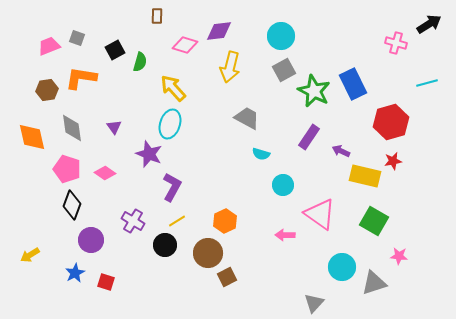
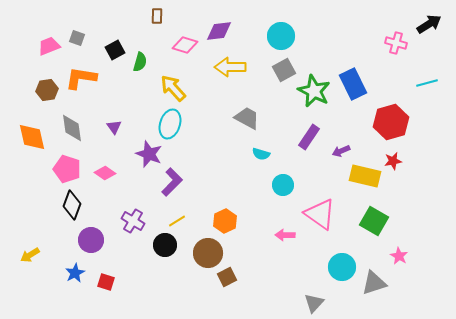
yellow arrow at (230, 67): rotated 76 degrees clockwise
purple arrow at (341, 151): rotated 48 degrees counterclockwise
purple L-shape at (172, 187): moved 5 px up; rotated 16 degrees clockwise
pink star at (399, 256): rotated 24 degrees clockwise
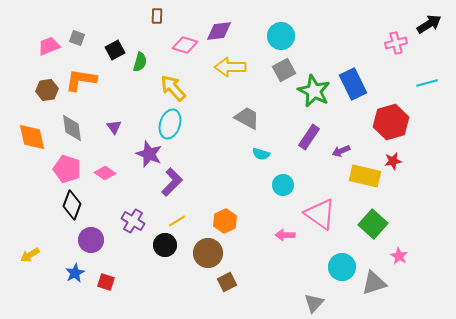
pink cross at (396, 43): rotated 30 degrees counterclockwise
orange L-shape at (81, 78): moved 2 px down
green square at (374, 221): moved 1 px left, 3 px down; rotated 12 degrees clockwise
brown square at (227, 277): moved 5 px down
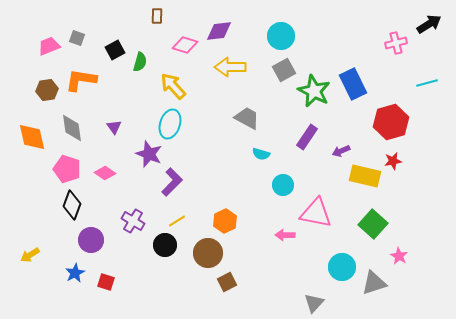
yellow arrow at (173, 88): moved 2 px up
purple rectangle at (309, 137): moved 2 px left
pink triangle at (320, 214): moved 4 px left, 1 px up; rotated 24 degrees counterclockwise
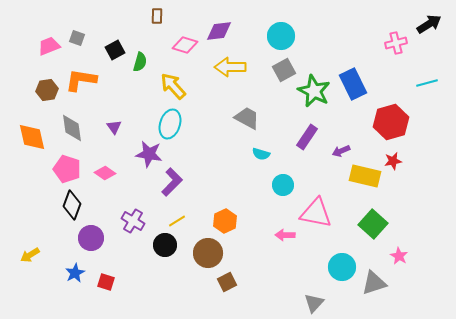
purple star at (149, 154): rotated 12 degrees counterclockwise
purple circle at (91, 240): moved 2 px up
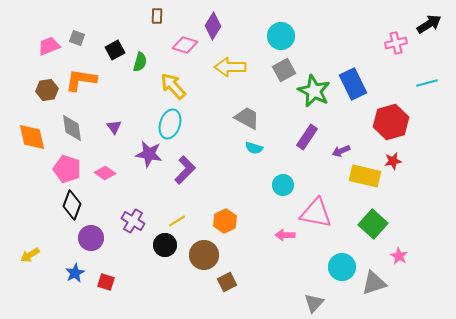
purple diamond at (219, 31): moved 6 px left, 5 px up; rotated 52 degrees counterclockwise
cyan semicircle at (261, 154): moved 7 px left, 6 px up
purple L-shape at (172, 182): moved 13 px right, 12 px up
brown circle at (208, 253): moved 4 px left, 2 px down
